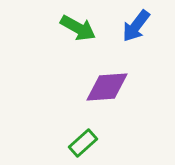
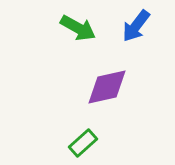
purple diamond: rotated 9 degrees counterclockwise
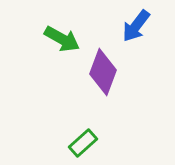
green arrow: moved 16 px left, 11 px down
purple diamond: moved 4 px left, 15 px up; rotated 57 degrees counterclockwise
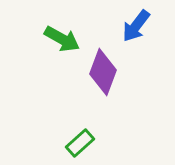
green rectangle: moved 3 px left
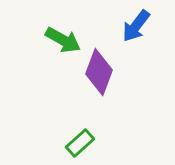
green arrow: moved 1 px right, 1 px down
purple diamond: moved 4 px left
